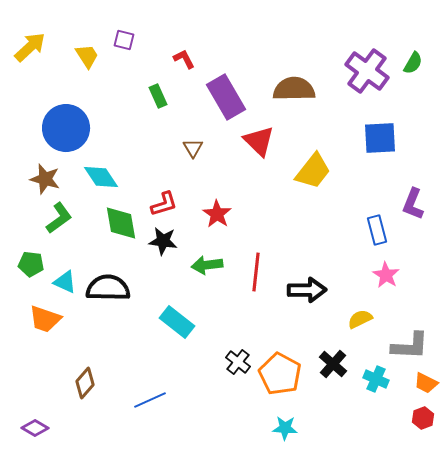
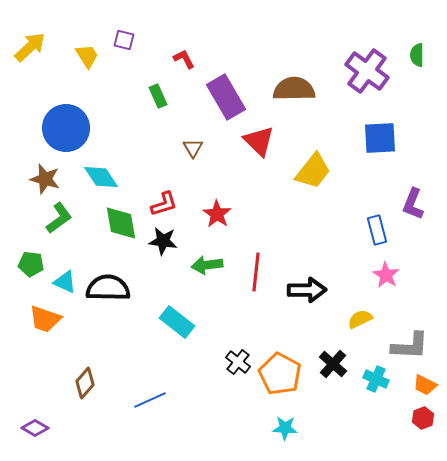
green semicircle at (413, 63): moved 4 px right, 8 px up; rotated 150 degrees clockwise
orange trapezoid at (426, 383): moved 1 px left, 2 px down
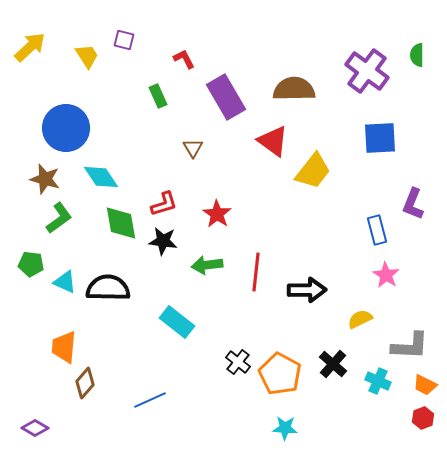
red triangle at (259, 141): moved 14 px right; rotated 8 degrees counterclockwise
orange trapezoid at (45, 319): moved 19 px right, 28 px down; rotated 76 degrees clockwise
cyan cross at (376, 379): moved 2 px right, 2 px down
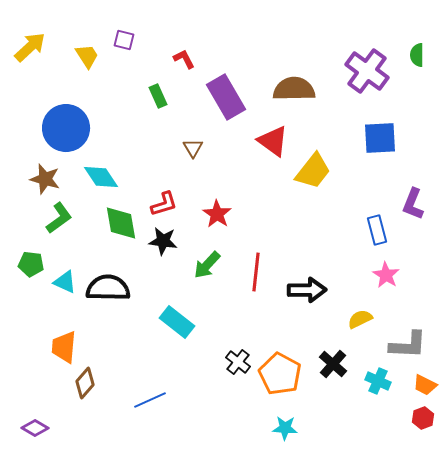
green arrow at (207, 265): rotated 40 degrees counterclockwise
gray L-shape at (410, 346): moved 2 px left, 1 px up
